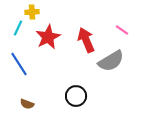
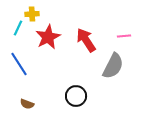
yellow cross: moved 2 px down
pink line: moved 2 px right, 6 px down; rotated 40 degrees counterclockwise
red arrow: rotated 10 degrees counterclockwise
gray semicircle: moved 2 px right, 5 px down; rotated 32 degrees counterclockwise
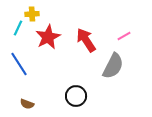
pink line: rotated 24 degrees counterclockwise
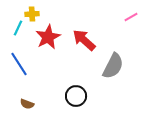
pink line: moved 7 px right, 19 px up
red arrow: moved 2 px left; rotated 15 degrees counterclockwise
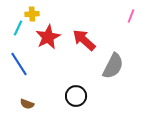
pink line: moved 1 px up; rotated 40 degrees counterclockwise
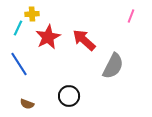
black circle: moved 7 px left
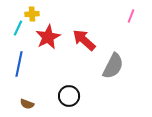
blue line: rotated 45 degrees clockwise
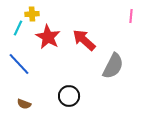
pink line: rotated 16 degrees counterclockwise
red star: rotated 15 degrees counterclockwise
blue line: rotated 55 degrees counterclockwise
brown semicircle: moved 3 px left
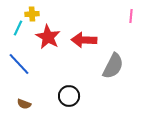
red arrow: rotated 40 degrees counterclockwise
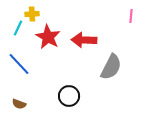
gray semicircle: moved 2 px left, 1 px down
brown semicircle: moved 5 px left
